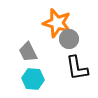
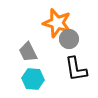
black L-shape: moved 1 px left, 1 px down
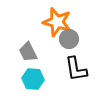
orange star: moved 1 px up
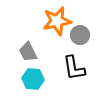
orange star: moved 1 px up; rotated 28 degrees counterclockwise
gray circle: moved 11 px right, 4 px up
black L-shape: moved 2 px left, 1 px up
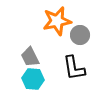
gray trapezoid: moved 2 px right, 5 px down
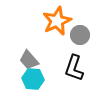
orange star: rotated 12 degrees counterclockwise
gray trapezoid: moved 1 px left, 3 px down; rotated 15 degrees counterclockwise
black L-shape: rotated 28 degrees clockwise
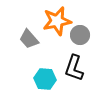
orange star: rotated 12 degrees clockwise
gray trapezoid: moved 21 px up
cyan hexagon: moved 12 px right
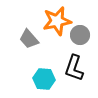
cyan hexagon: moved 1 px left
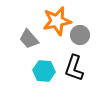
cyan hexagon: moved 8 px up
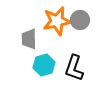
gray circle: moved 15 px up
gray trapezoid: rotated 40 degrees clockwise
cyan hexagon: moved 6 px up; rotated 20 degrees counterclockwise
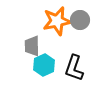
gray trapezoid: moved 3 px right, 7 px down
cyan hexagon: rotated 10 degrees counterclockwise
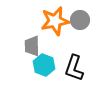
orange star: moved 2 px left
cyan hexagon: rotated 15 degrees counterclockwise
